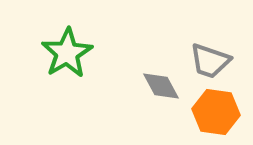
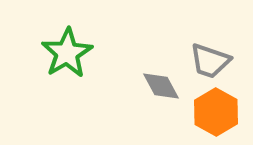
orange hexagon: rotated 21 degrees clockwise
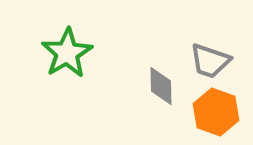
gray diamond: rotated 27 degrees clockwise
orange hexagon: rotated 9 degrees counterclockwise
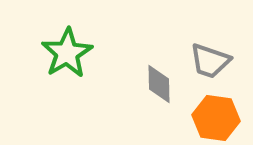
gray diamond: moved 2 px left, 2 px up
orange hexagon: moved 6 px down; rotated 12 degrees counterclockwise
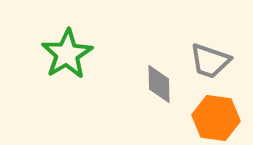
green star: moved 1 px down
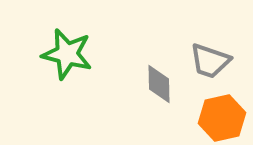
green star: rotated 27 degrees counterclockwise
orange hexagon: moved 6 px right; rotated 21 degrees counterclockwise
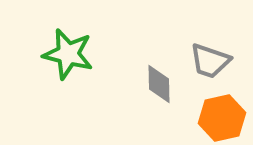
green star: moved 1 px right
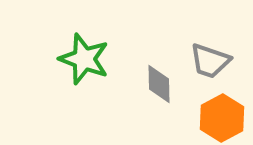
green star: moved 16 px right, 5 px down; rotated 6 degrees clockwise
orange hexagon: rotated 15 degrees counterclockwise
